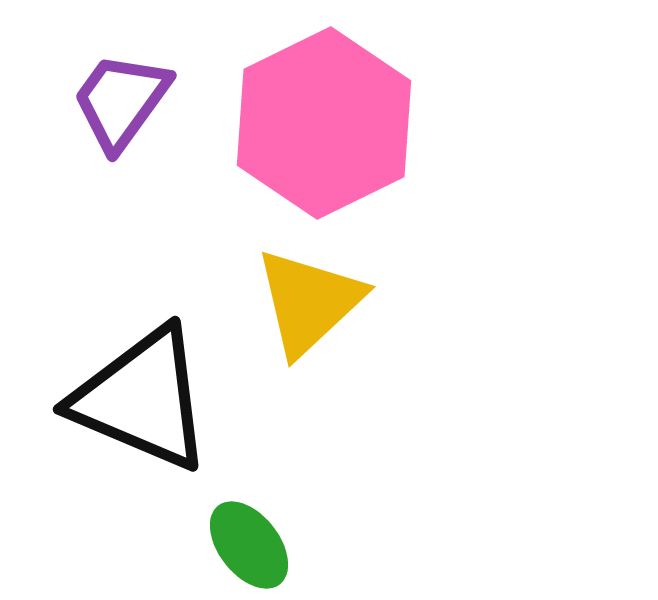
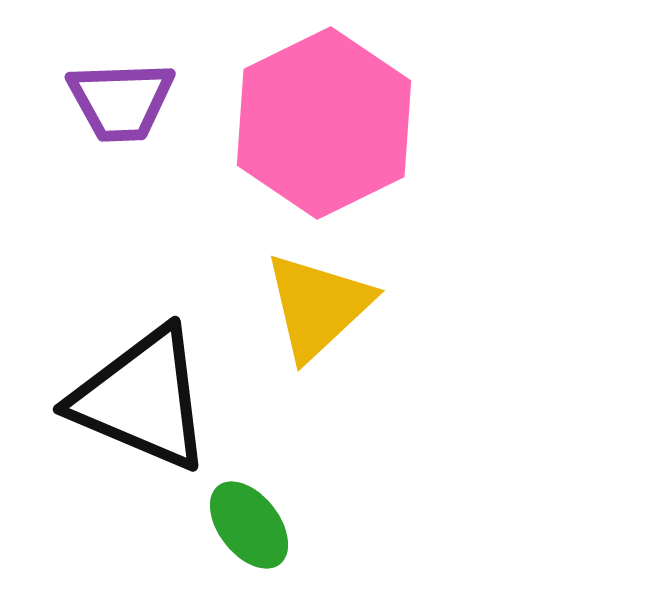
purple trapezoid: rotated 128 degrees counterclockwise
yellow triangle: moved 9 px right, 4 px down
green ellipse: moved 20 px up
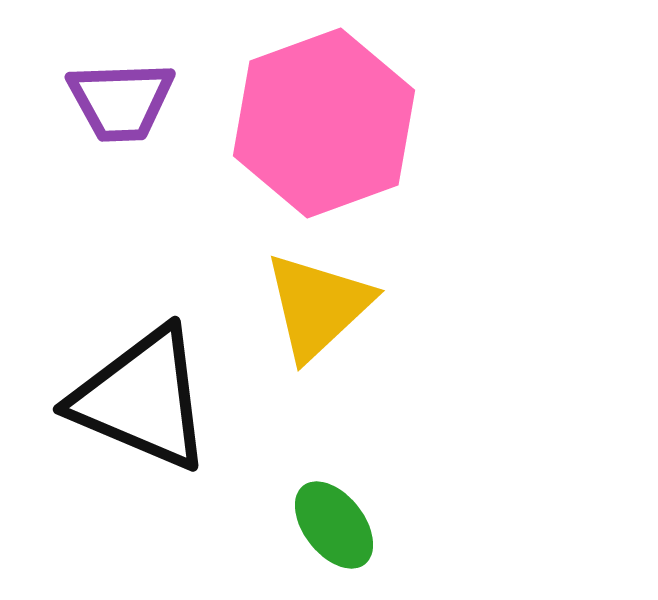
pink hexagon: rotated 6 degrees clockwise
green ellipse: moved 85 px right
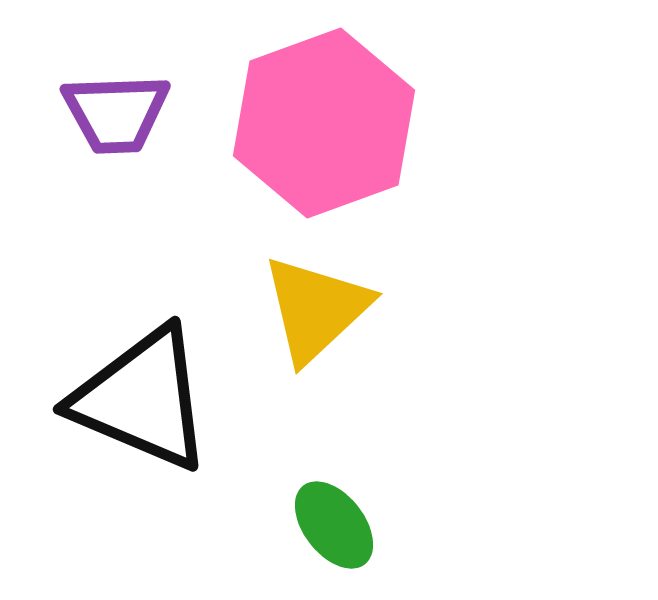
purple trapezoid: moved 5 px left, 12 px down
yellow triangle: moved 2 px left, 3 px down
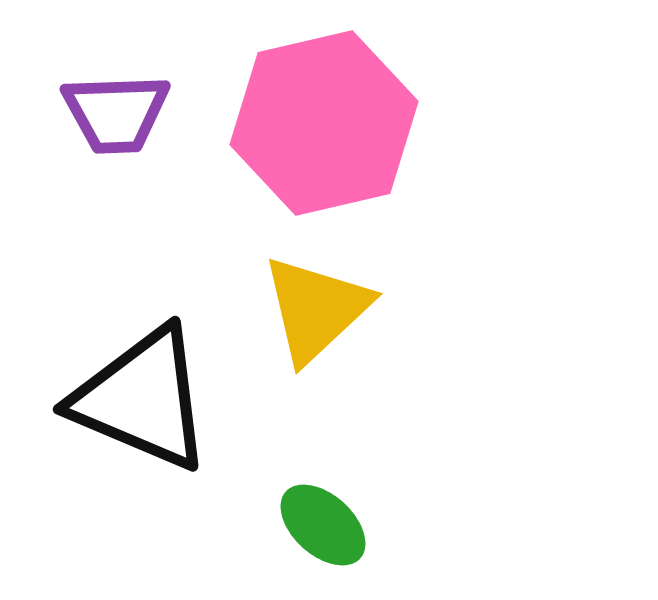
pink hexagon: rotated 7 degrees clockwise
green ellipse: moved 11 px left; rotated 10 degrees counterclockwise
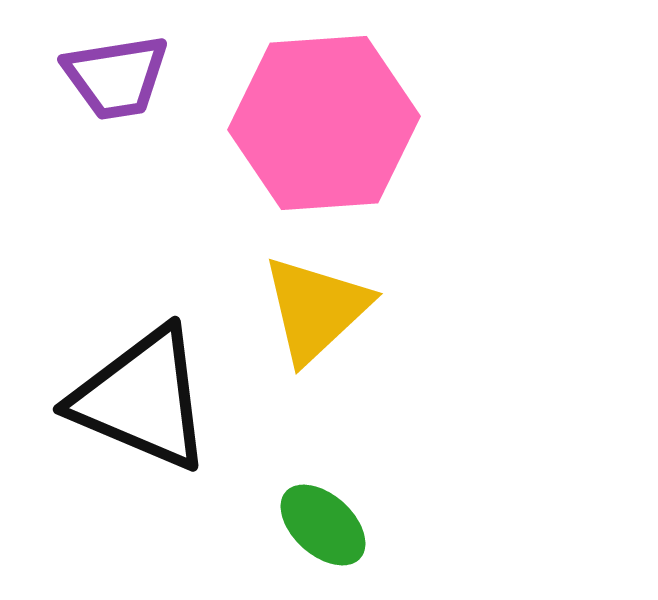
purple trapezoid: moved 36 px up; rotated 7 degrees counterclockwise
pink hexagon: rotated 9 degrees clockwise
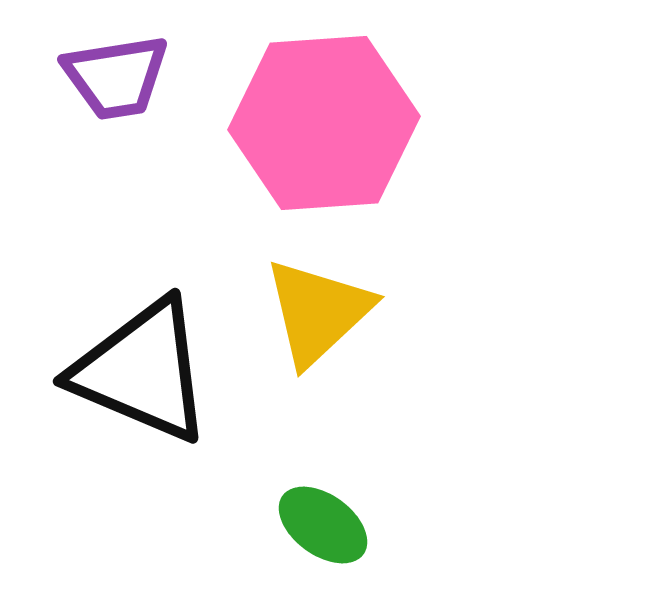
yellow triangle: moved 2 px right, 3 px down
black triangle: moved 28 px up
green ellipse: rotated 6 degrees counterclockwise
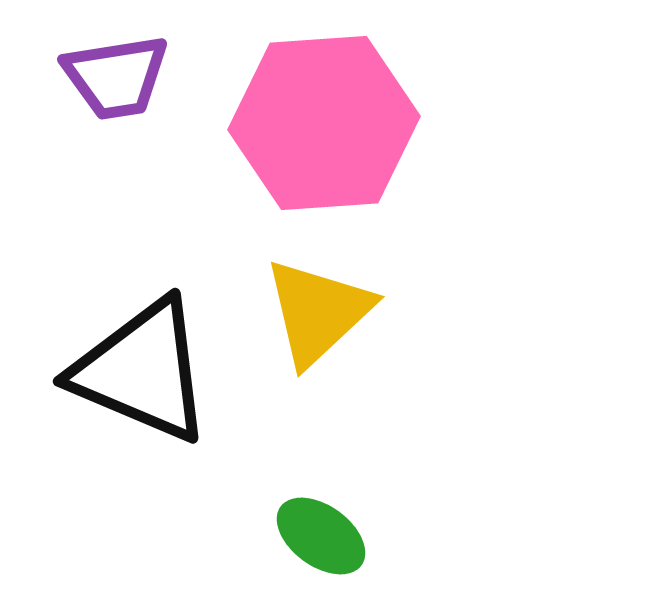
green ellipse: moved 2 px left, 11 px down
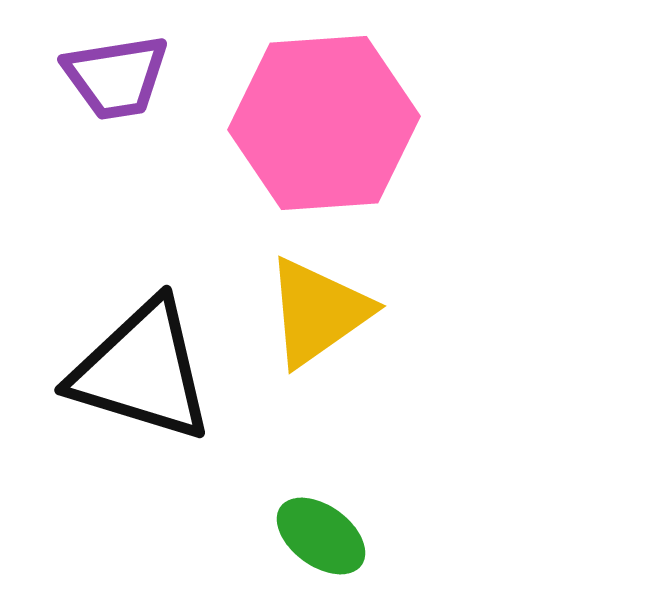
yellow triangle: rotated 8 degrees clockwise
black triangle: rotated 6 degrees counterclockwise
